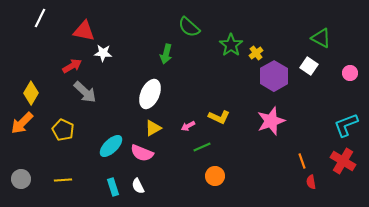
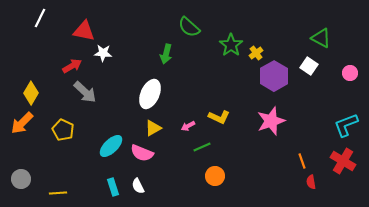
yellow line: moved 5 px left, 13 px down
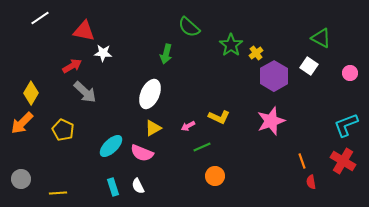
white line: rotated 30 degrees clockwise
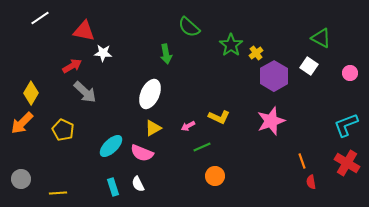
green arrow: rotated 24 degrees counterclockwise
red cross: moved 4 px right, 2 px down
white semicircle: moved 2 px up
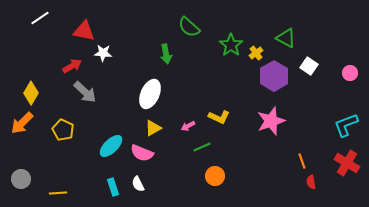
green triangle: moved 35 px left
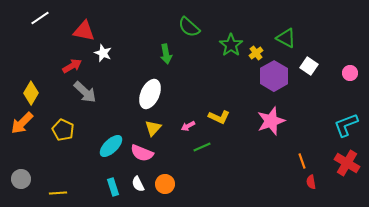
white star: rotated 18 degrees clockwise
yellow triangle: rotated 18 degrees counterclockwise
orange circle: moved 50 px left, 8 px down
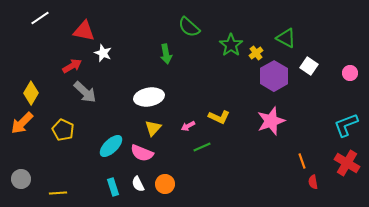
white ellipse: moved 1 px left, 3 px down; rotated 56 degrees clockwise
red semicircle: moved 2 px right
